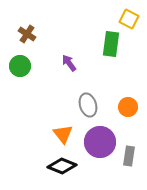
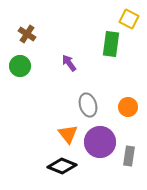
orange triangle: moved 5 px right
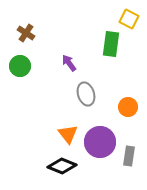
brown cross: moved 1 px left, 1 px up
gray ellipse: moved 2 px left, 11 px up
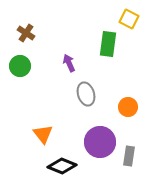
green rectangle: moved 3 px left
purple arrow: rotated 12 degrees clockwise
orange triangle: moved 25 px left
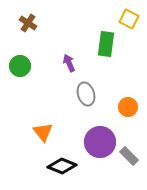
brown cross: moved 2 px right, 10 px up
green rectangle: moved 2 px left
orange triangle: moved 2 px up
gray rectangle: rotated 54 degrees counterclockwise
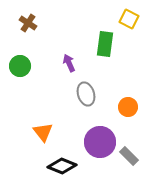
green rectangle: moved 1 px left
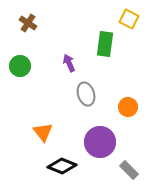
gray rectangle: moved 14 px down
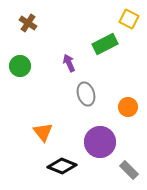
green rectangle: rotated 55 degrees clockwise
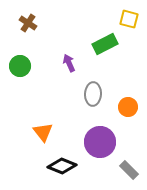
yellow square: rotated 12 degrees counterclockwise
gray ellipse: moved 7 px right; rotated 20 degrees clockwise
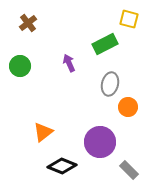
brown cross: rotated 18 degrees clockwise
gray ellipse: moved 17 px right, 10 px up; rotated 10 degrees clockwise
orange triangle: rotated 30 degrees clockwise
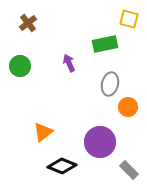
green rectangle: rotated 15 degrees clockwise
